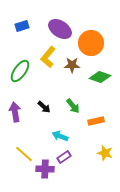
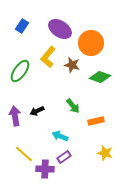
blue rectangle: rotated 40 degrees counterclockwise
brown star: rotated 14 degrees clockwise
black arrow: moved 7 px left, 4 px down; rotated 112 degrees clockwise
purple arrow: moved 4 px down
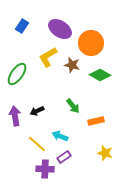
yellow L-shape: rotated 20 degrees clockwise
green ellipse: moved 3 px left, 3 px down
green diamond: moved 2 px up; rotated 10 degrees clockwise
yellow line: moved 13 px right, 10 px up
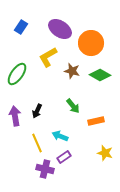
blue rectangle: moved 1 px left, 1 px down
brown star: moved 6 px down
black arrow: rotated 40 degrees counterclockwise
yellow line: moved 1 px up; rotated 24 degrees clockwise
purple cross: rotated 12 degrees clockwise
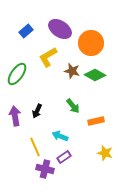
blue rectangle: moved 5 px right, 4 px down; rotated 16 degrees clockwise
green diamond: moved 5 px left
yellow line: moved 2 px left, 4 px down
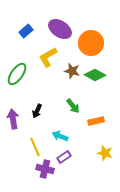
purple arrow: moved 2 px left, 3 px down
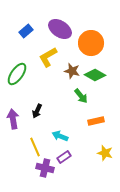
green arrow: moved 8 px right, 10 px up
purple cross: moved 1 px up
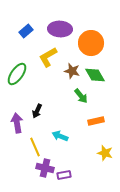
purple ellipse: rotated 30 degrees counterclockwise
green diamond: rotated 30 degrees clockwise
purple arrow: moved 4 px right, 4 px down
purple rectangle: moved 18 px down; rotated 24 degrees clockwise
